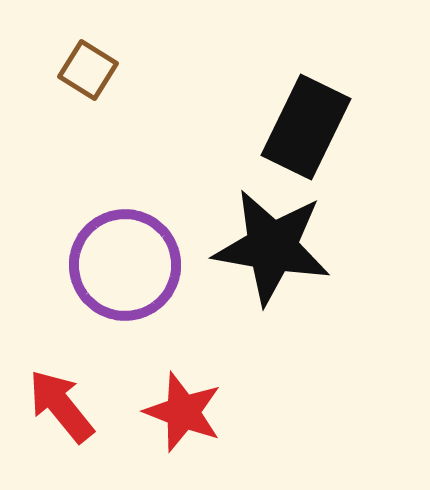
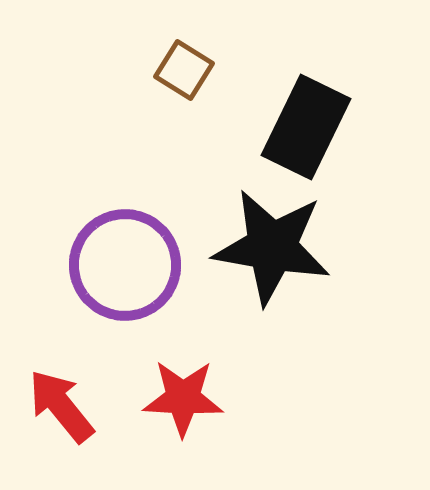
brown square: moved 96 px right
red star: moved 14 px up; rotated 18 degrees counterclockwise
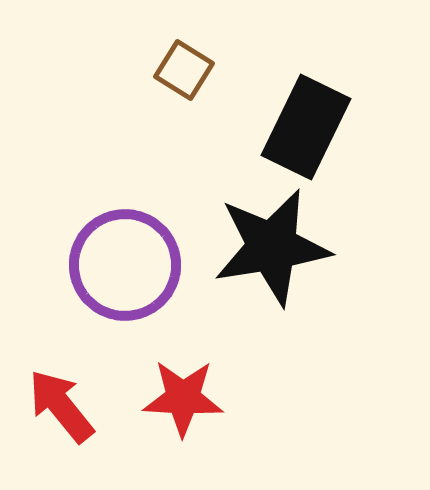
black star: rotated 19 degrees counterclockwise
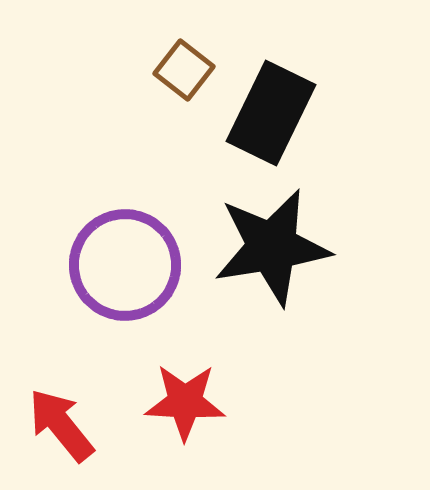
brown square: rotated 6 degrees clockwise
black rectangle: moved 35 px left, 14 px up
red star: moved 2 px right, 4 px down
red arrow: moved 19 px down
